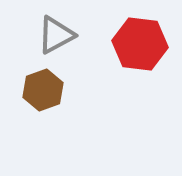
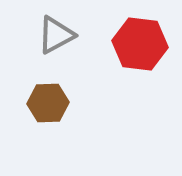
brown hexagon: moved 5 px right, 13 px down; rotated 18 degrees clockwise
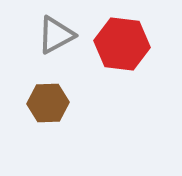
red hexagon: moved 18 px left
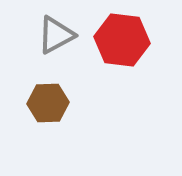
red hexagon: moved 4 px up
